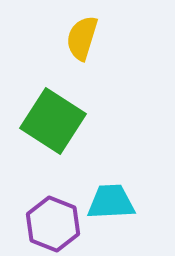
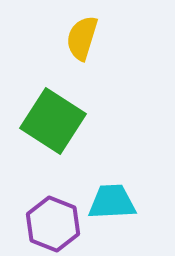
cyan trapezoid: moved 1 px right
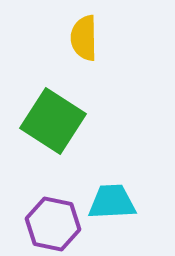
yellow semicircle: moved 2 px right; rotated 18 degrees counterclockwise
purple hexagon: rotated 10 degrees counterclockwise
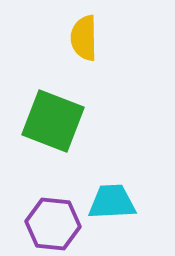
green square: rotated 12 degrees counterclockwise
purple hexagon: rotated 6 degrees counterclockwise
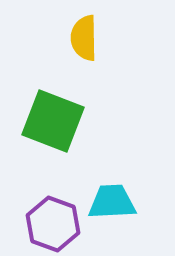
purple hexagon: rotated 14 degrees clockwise
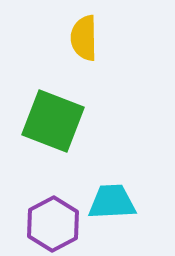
purple hexagon: rotated 12 degrees clockwise
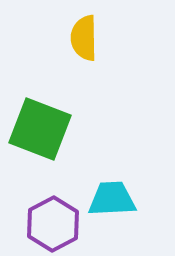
green square: moved 13 px left, 8 px down
cyan trapezoid: moved 3 px up
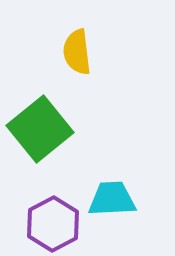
yellow semicircle: moved 7 px left, 14 px down; rotated 6 degrees counterclockwise
green square: rotated 30 degrees clockwise
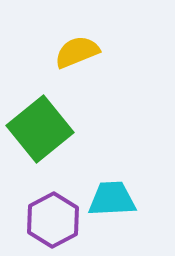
yellow semicircle: rotated 75 degrees clockwise
purple hexagon: moved 4 px up
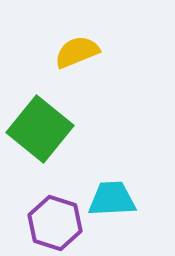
green square: rotated 12 degrees counterclockwise
purple hexagon: moved 2 px right, 3 px down; rotated 14 degrees counterclockwise
